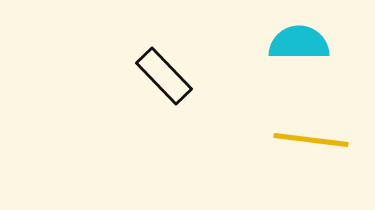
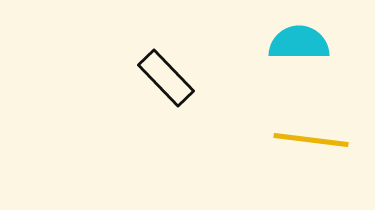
black rectangle: moved 2 px right, 2 px down
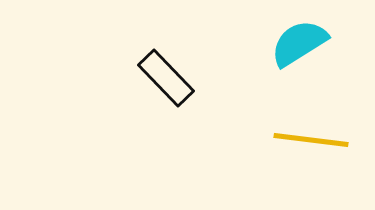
cyan semicircle: rotated 32 degrees counterclockwise
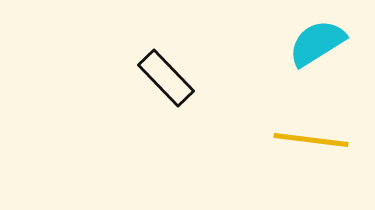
cyan semicircle: moved 18 px right
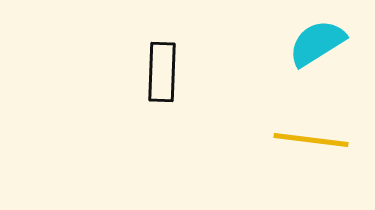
black rectangle: moved 4 px left, 6 px up; rotated 46 degrees clockwise
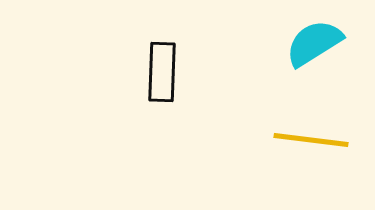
cyan semicircle: moved 3 px left
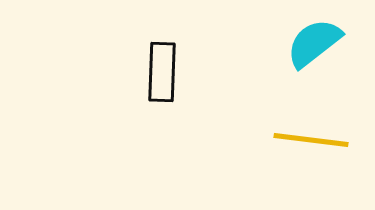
cyan semicircle: rotated 6 degrees counterclockwise
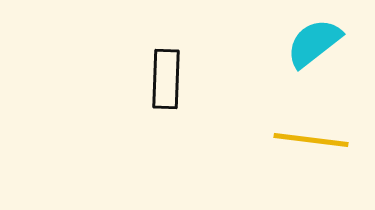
black rectangle: moved 4 px right, 7 px down
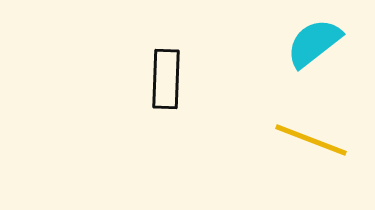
yellow line: rotated 14 degrees clockwise
